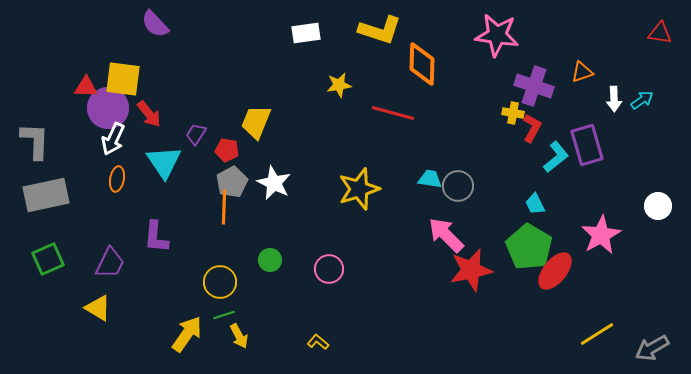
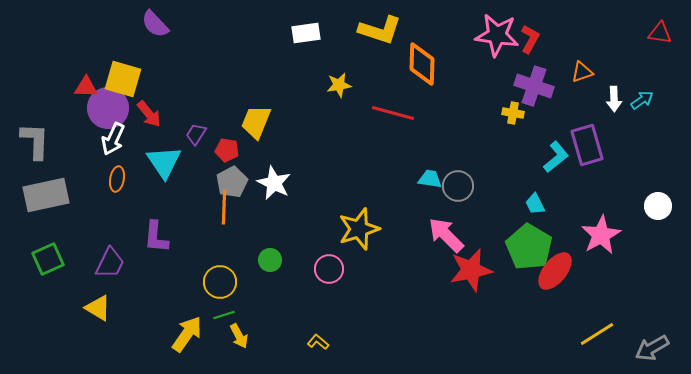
yellow square at (123, 79): rotated 9 degrees clockwise
red L-shape at (532, 128): moved 2 px left, 89 px up
yellow star at (359, 189): moved 40 px down
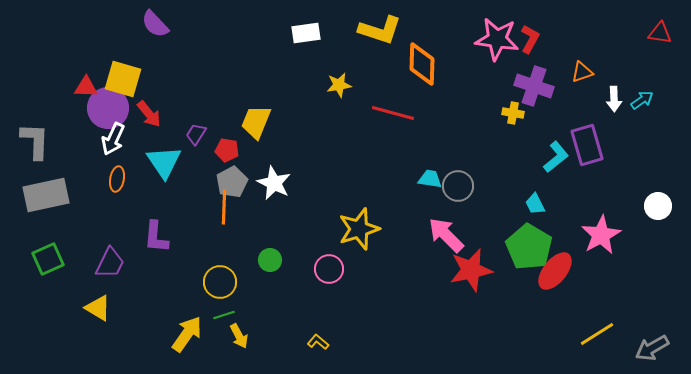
pink star at (497, 35): moved 4 px down
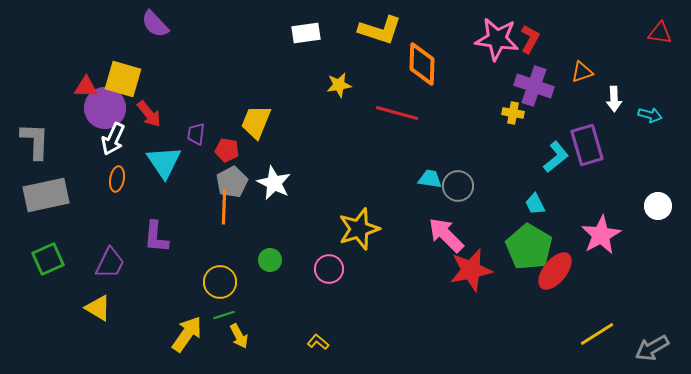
cyan arrow at (642, 100): moved 8 px right, 15 px down; rotated 50 degrees clockwise
purple circle at (108, 108): moved 3 px left
red line at (393, 113): moved 4 px right
purple trapezoid at (196, 134): rotated 25 degrees counterclockwise
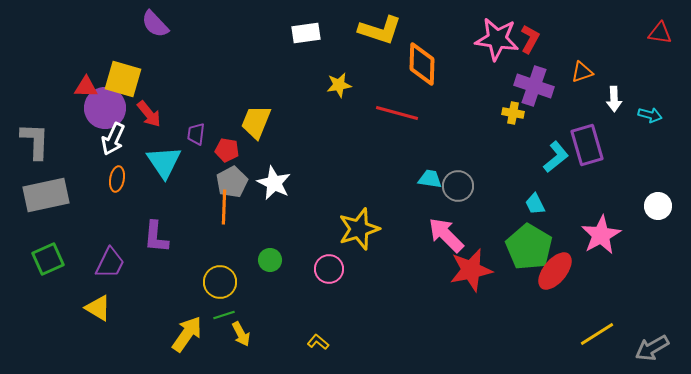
yellow arrow at (239, 336): moved 2 px right, 2 px up
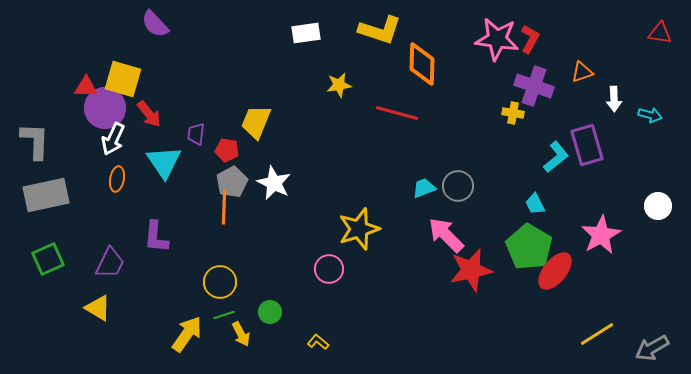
cyan trapezoid at (430, 179): moved 6 px left, 9 px down; rotated 30 degrees counterclockwise
green circle at (270, 260): moved 52 px down
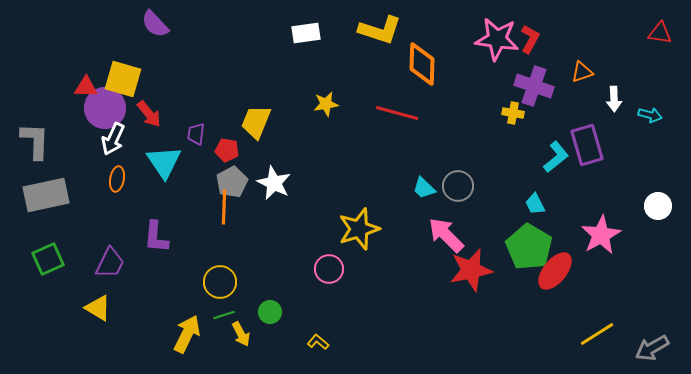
yellow star at (339, 85): moved 13 px left, 19 px down
cyan trapezoid at (424, 188): rotated 115 degrees counterclockwise
yellow arrow at (187, 334): rotated 9 degrees counterclockwise
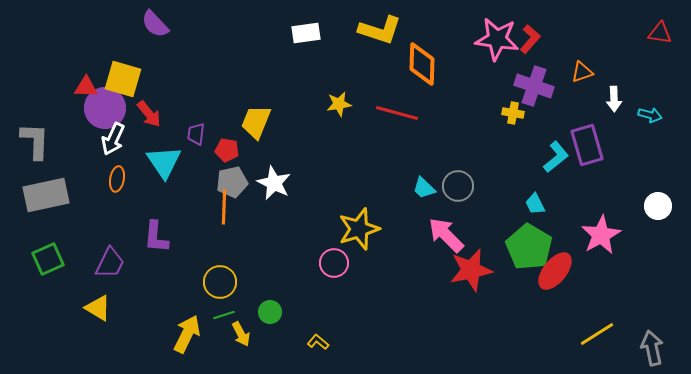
red L-shape at (530, 39): rotated 12 degrees clockwise
yellow star at (326, 104): moved 13 px right
gray pentagon at (232, 182): rotated 16 degrees clockwise
pink circle at (329, 269): moved 5 px right, 6 px up
gray arrow at (652, 348): rotated 108 degrees clockwise
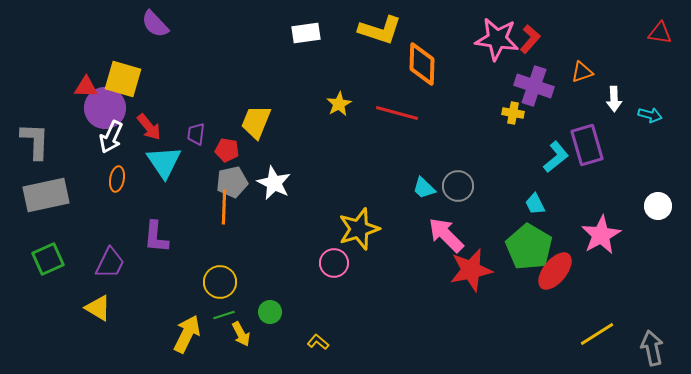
yellow star at (339, 104): rotated 20 degrees counterclockwise
red arrow at (149, 114): moved 13 px down
white arrow at (113, 139): moved 2 px left, 2 px up
